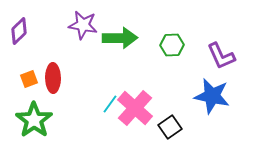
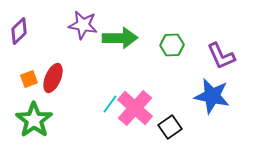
red ellipse: rotated 24 degrees clockwise
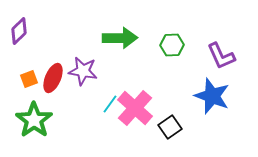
purple star: moved 46 px down
blue star: rotated 9 degrees clockwise
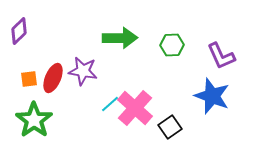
orange square: rotated 12 degrees clockwise
cyan line: rotated 12 degrees clockwise
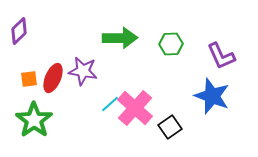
green hexagon: moved 1 px left, 1 px up
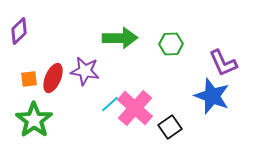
purple L-shape: moved 2 px right, 7 px down
purple star: moved 2 px right
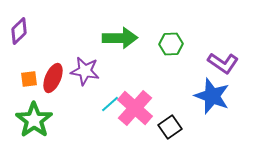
purple L-shape: rotated 32 degrees counterclockwise
